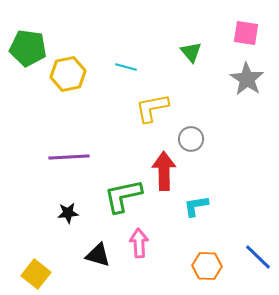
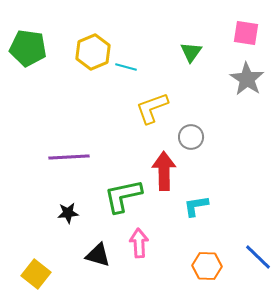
green triangle: rotated 15 degrees clockwise
yellow hexagon: moved 25 px right, 22 px up; rotated 12 degrees counterclockwise
yellow L-shape: rotated 9 degrees counterclockwise
gray circle: moved 2 px up
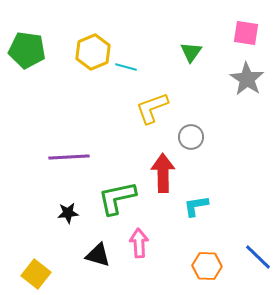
green pentagon: moved 1 px left, 2 px down
red arrow: moved 1 px left, 2 px down
green L-shape: moved 6 px left, 2 px down
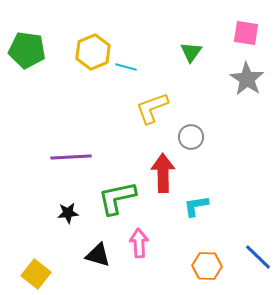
purple line: moved 2 px right
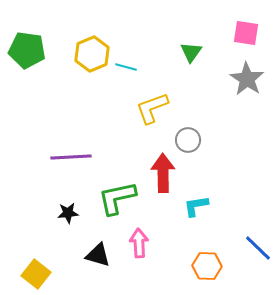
yellow hexagon: moved 1 px left, 2 px down
gray circle: moved 3 px left, 3 px down
blue line: moved 9 px up
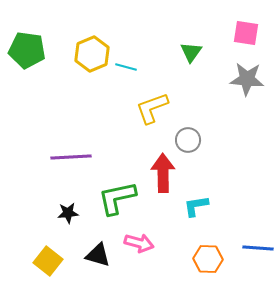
gray star: rotated 28 degrees counterclockwise
pink arrow: rotated 108 degrees clockwise
blue line: rotated 40 degrees counterclockwise
orange hexagon: moved 1 px right, 7 px up
yellow square: moved 12 px right, 13 px up
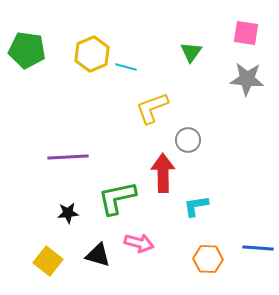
purple line: moved 3 px left
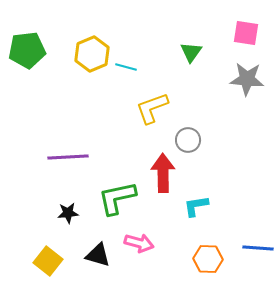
green pentagon: rotated 15 degrees counterclockwise
